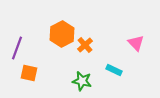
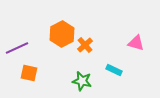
pink triangle: rotated 30 degrees counterclockwise
purple line: rotated 45 degrees clockwise
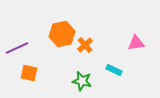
orange hexagon: rotated 15 degrees clockwise
pink triangle: rotated 24 degrees counterclockwise
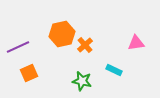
purple line: moved 1 px right, 1 px up
orange square: rotated 36 degrees counterclockwise
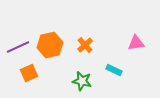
orange hexagon: moved 12 px left, 11 px down
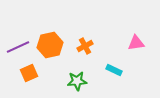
orange cross: moved 1 px down; rotated 14 degrees clockwise
green star: moved 5 px left; rotated 18 degrees counterclockwise
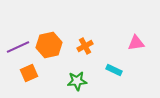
orange hexagon: moved 1 px left
